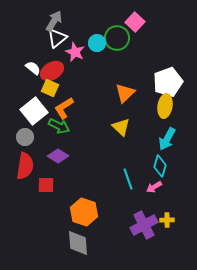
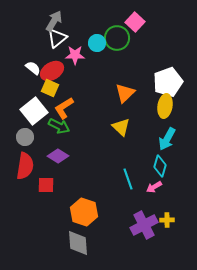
pink star: moved 3 px down; rotated 24 degrees counterclockwise
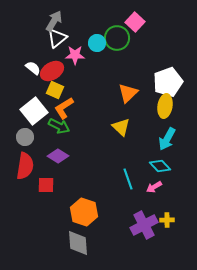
yellow square: moved 5 px right, 2 px down
orange triangle: moved 3 px right
cyan diamond: rotated 60 degrees counterclockwise
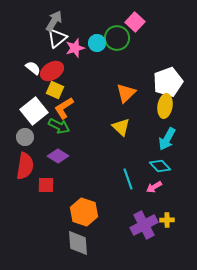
pink star: moved 7 px up; rotated 18 degrees counterclockwise
orange triangle: moved 2 px left
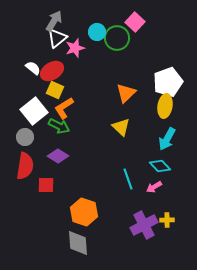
cyan circle: moved 11 px up
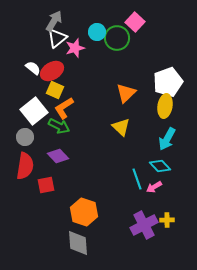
purple diamond: rotated 15 degrees clockwise
cyan line: moved 9 px right
red square: rotated 12 degrees counterclockwise
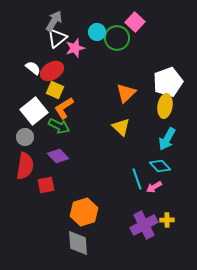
orange hexagon: rotated 24 degrees clockwise
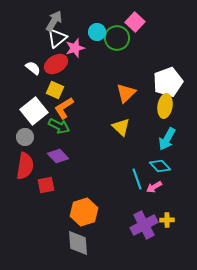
red ellipse: moved 4 px right, 7 px up
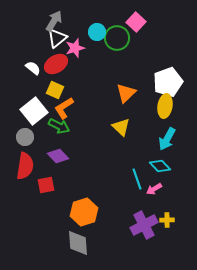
pink square: moved 1 px right
pink arrow: moved 2 px down
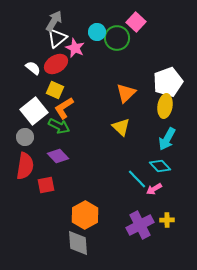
pink star: rotated 30 degrees counterclockwise
cyan line: rotated 25 degrees counterclockwise
orange hexagon: moved 1 px right, 3 px down; rotated 12 degrees counterclockwise
purple cross: moved 4 px left
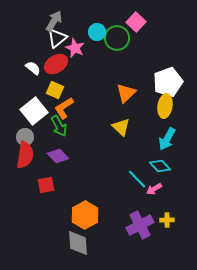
green arrow: rotated 35 degrees clockwise
red semicircle: moved 11 px up
